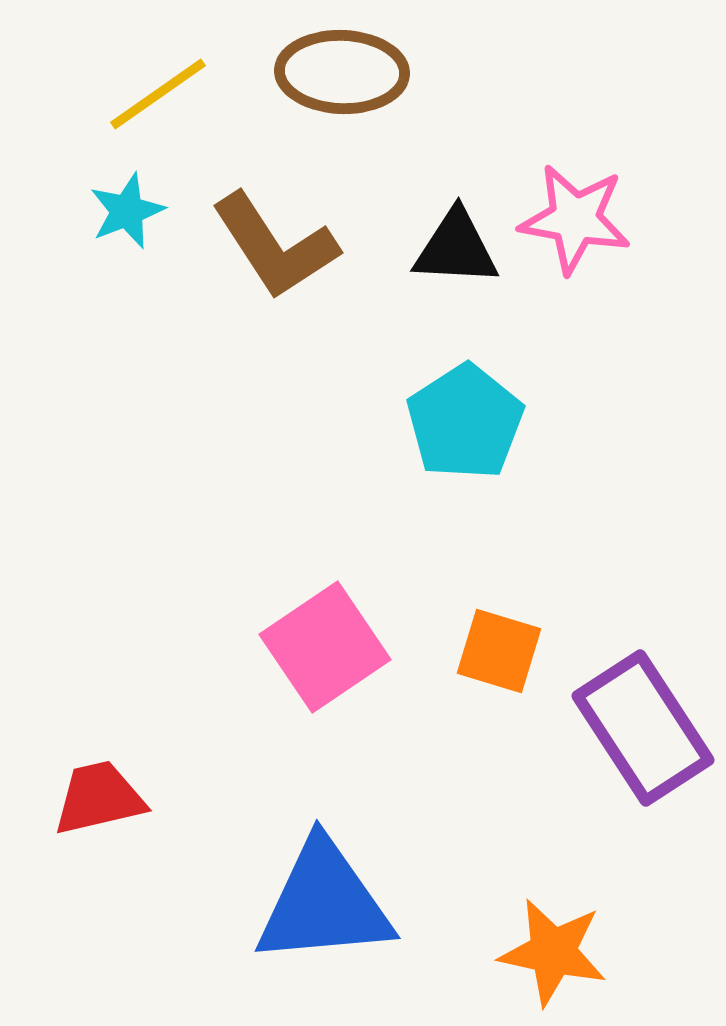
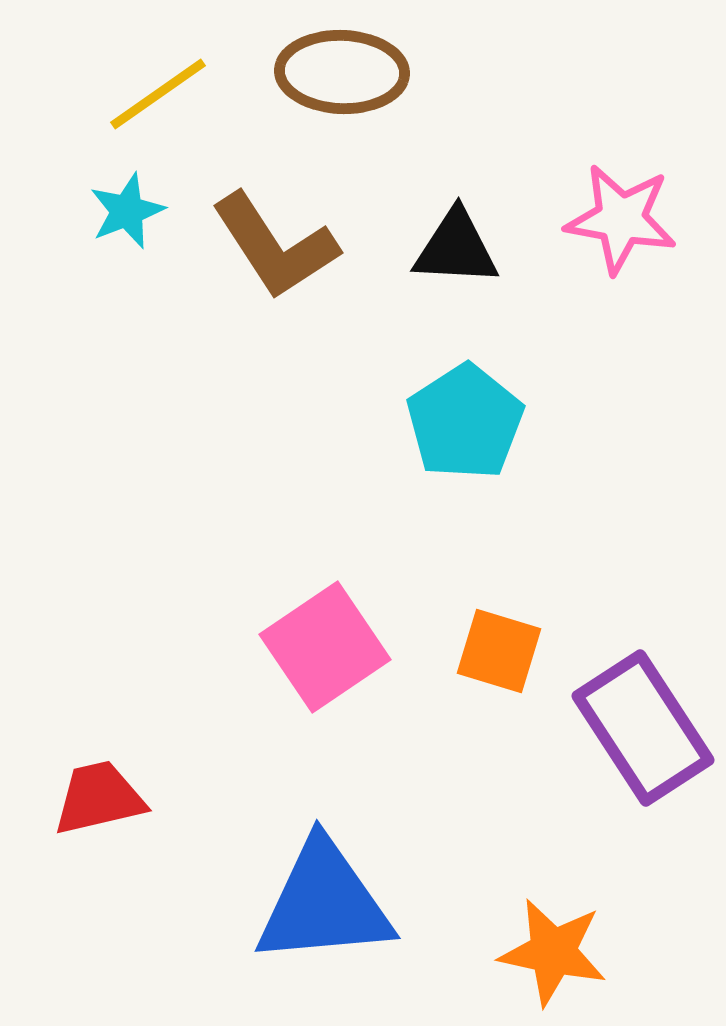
pink star: moved 46 px right
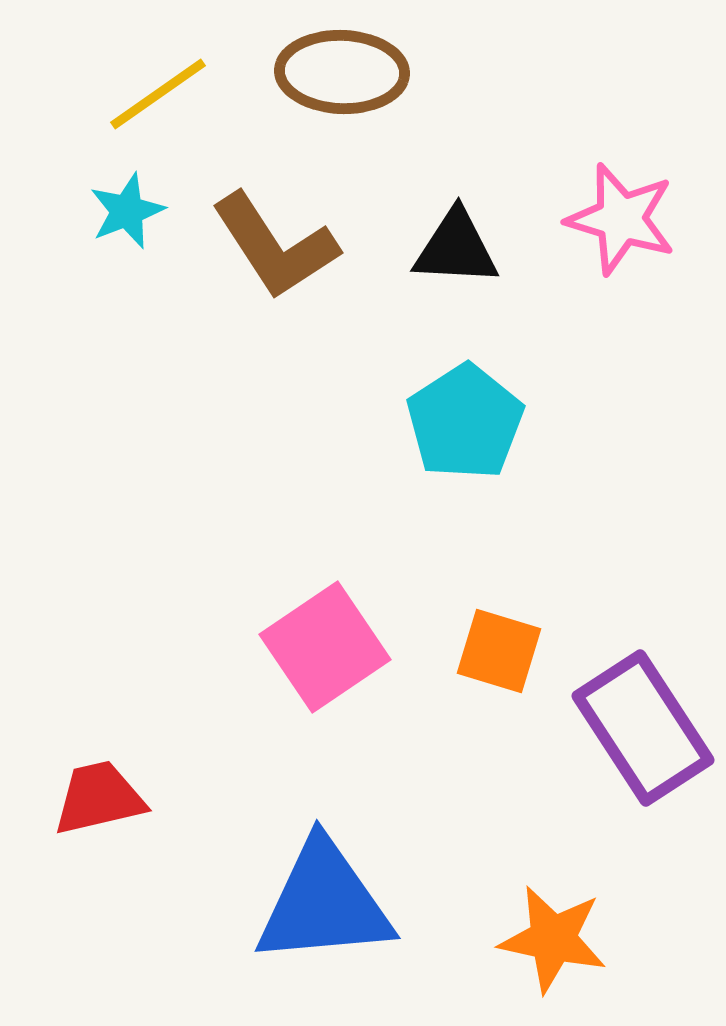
pink star: rotated 7 degrees clockwise
orange star: moved 13 px up
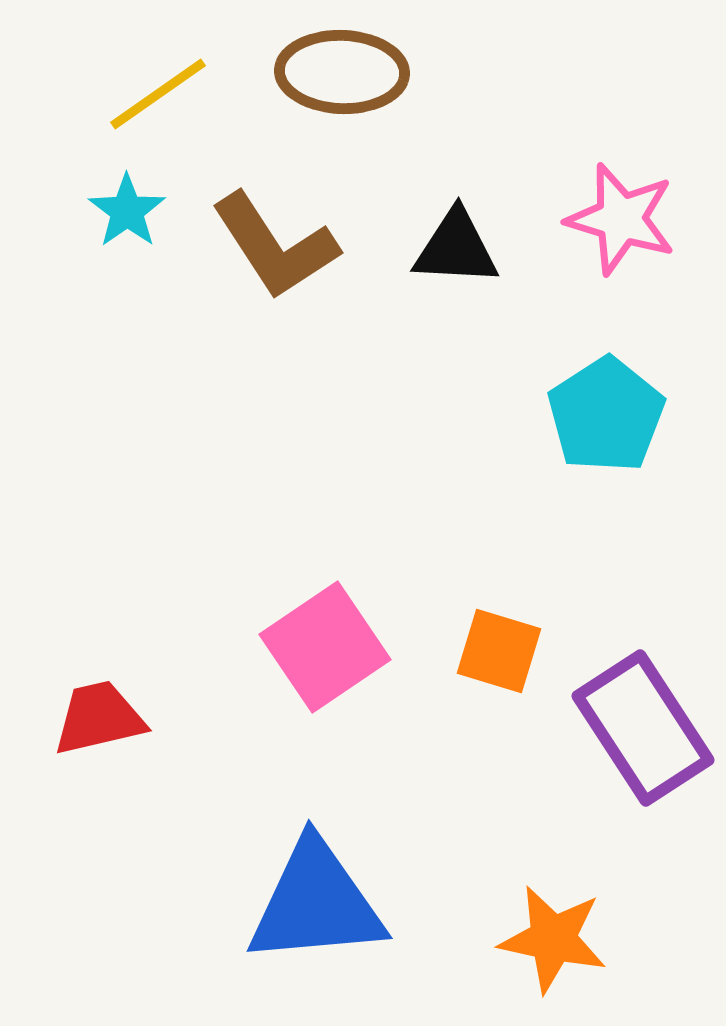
cyan star: rotated 14 degrees counterclockwise
cyan pentagon: moved 141 px right, 7 px up
red trapezoid: moved 80 px up
blue triangle: moved 8 px left
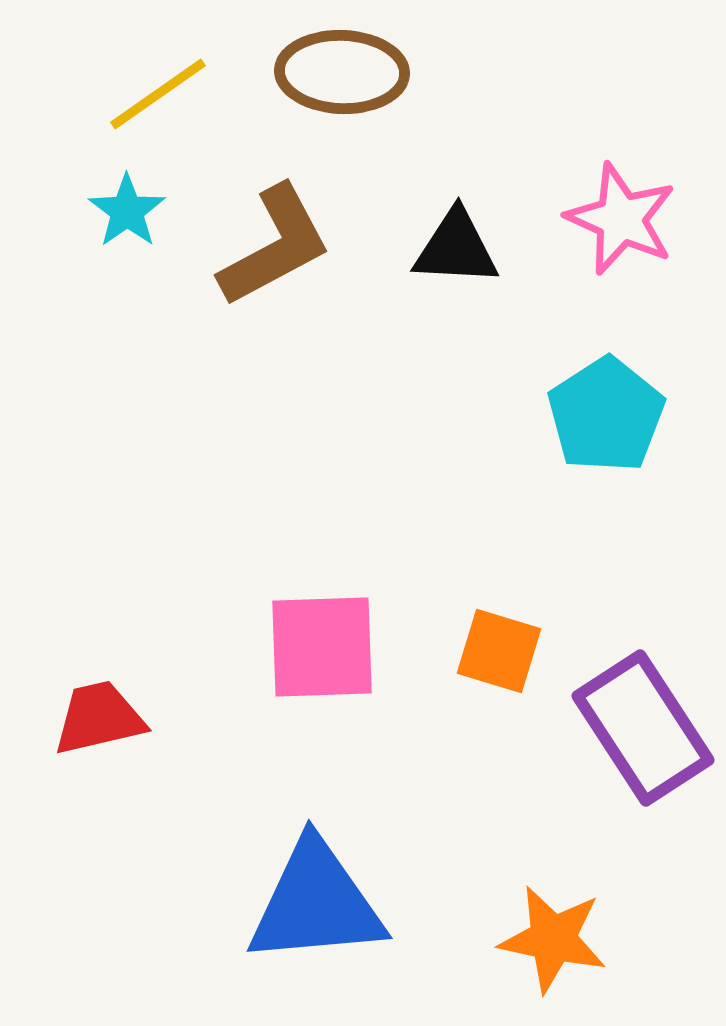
pink star: rotated 7 degrees clockwise
brown L-shape: rotated 85 degrees counterclockwise
pink square: moved 3 px left; rotated 32 degrees clockwise
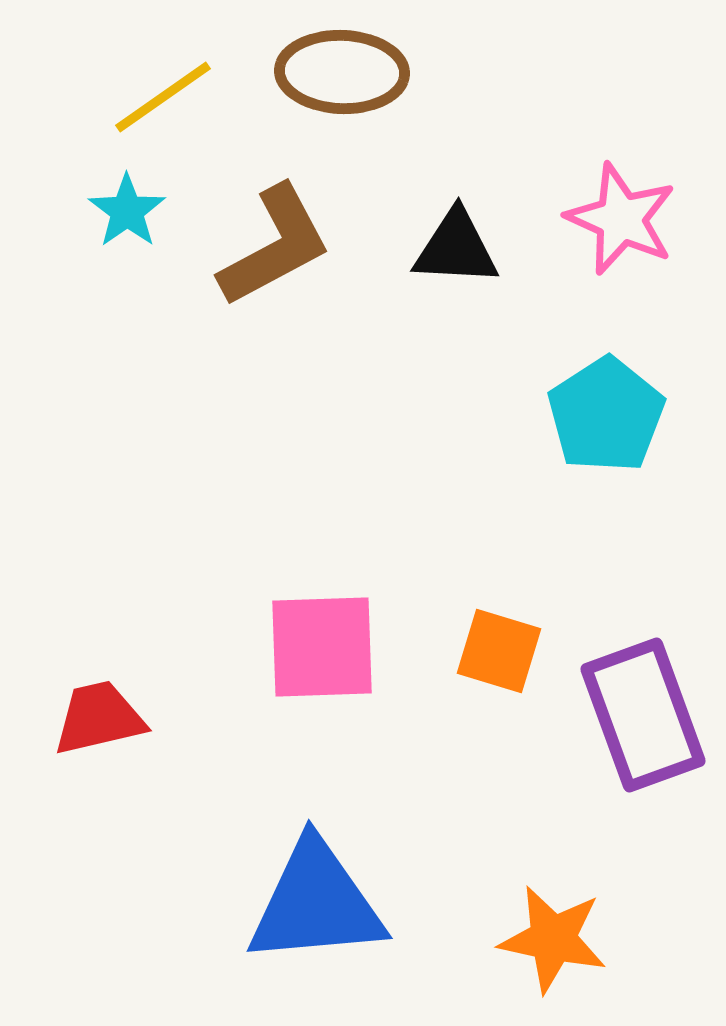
yellow line: moved 5 px right, 3 px down
purple rectangle: moved 13 px up; rotated 13 degrees clockwise
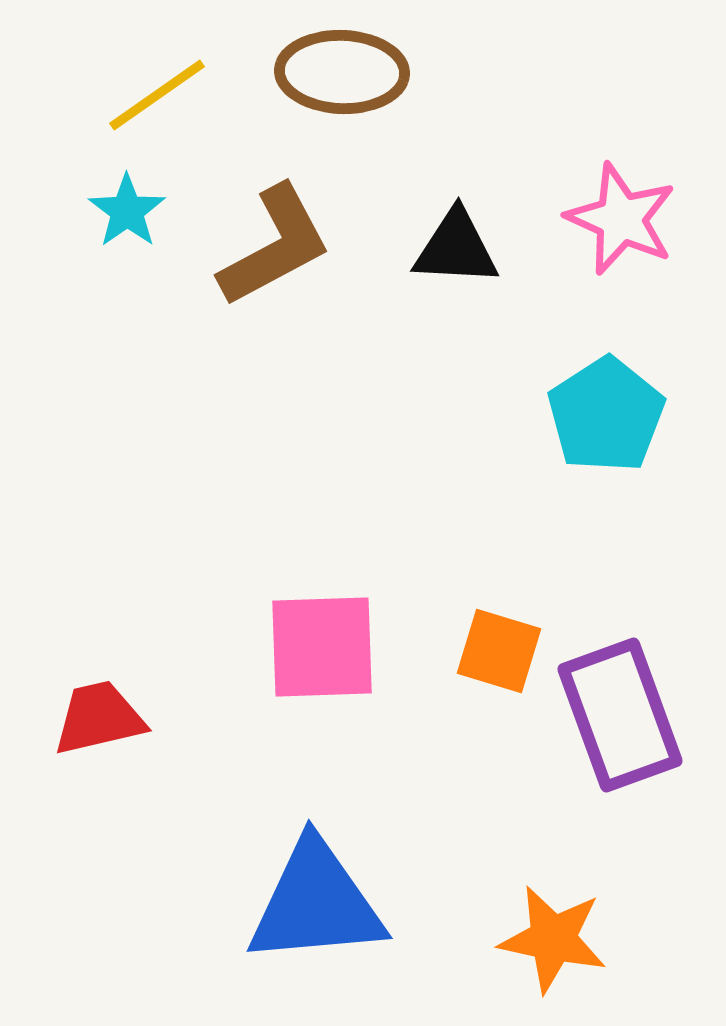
yellow line: moved 6 px left, 2 px up
purple rectangle: moved 23 px left
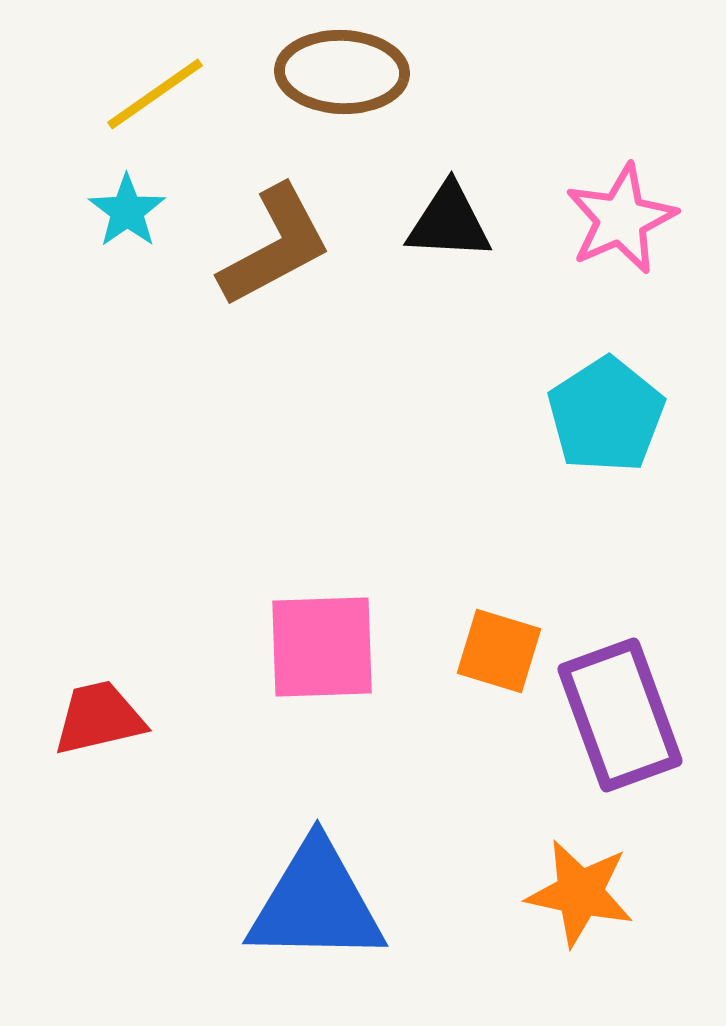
yellow line: moved 2 px left, 1 px up
pink star: rotated 24 degrees clockwise
black triangle: moved 7 px left, 26 px up
blue triangle: rotated 6 degrees clockwise
orange star: moved 27 px right, 46 px up
